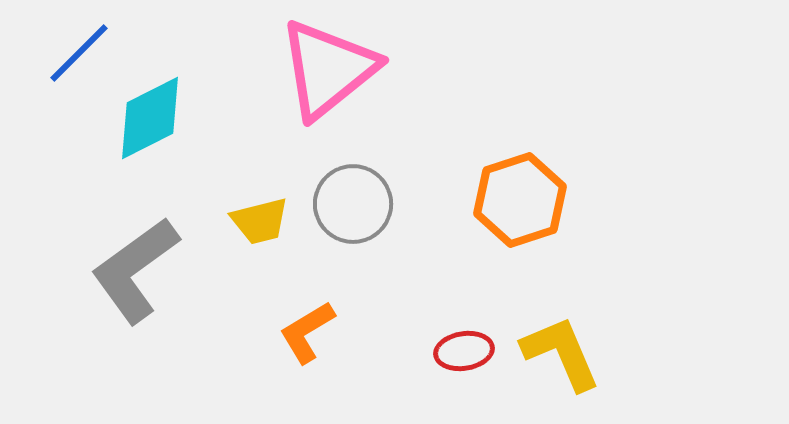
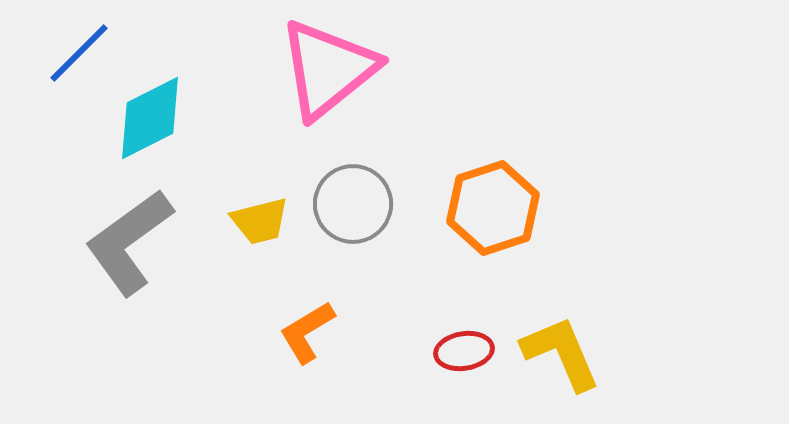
orange hexagon: moved 27 px left, 8 px down
gray L-shape: moved 6 px left, 28 px up
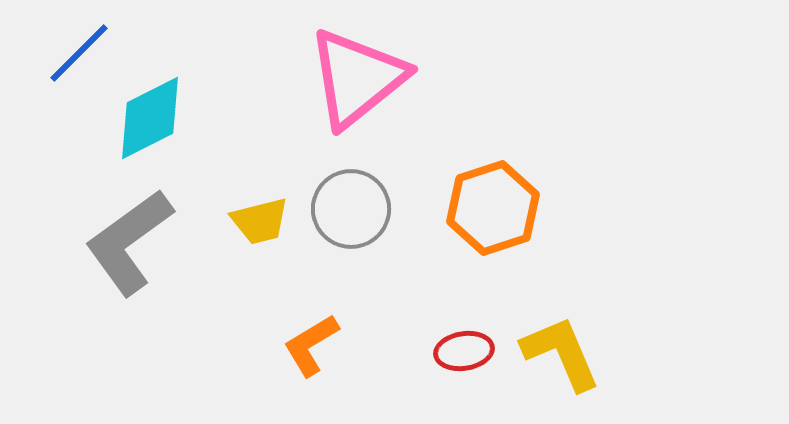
pink triangle: moved 29 px right, 9 px down
gray circle: moved 2 px left, 5 px down
orange L-shape: moved 4 px right, 13 px down
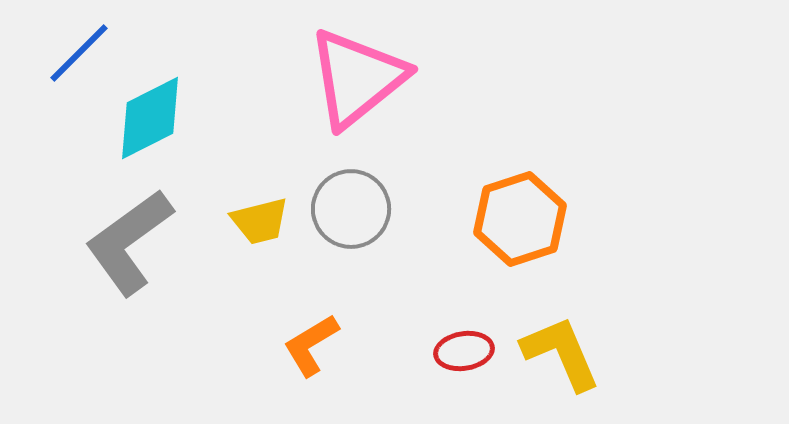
orange hexagon: moved 27 px right, 11 px down
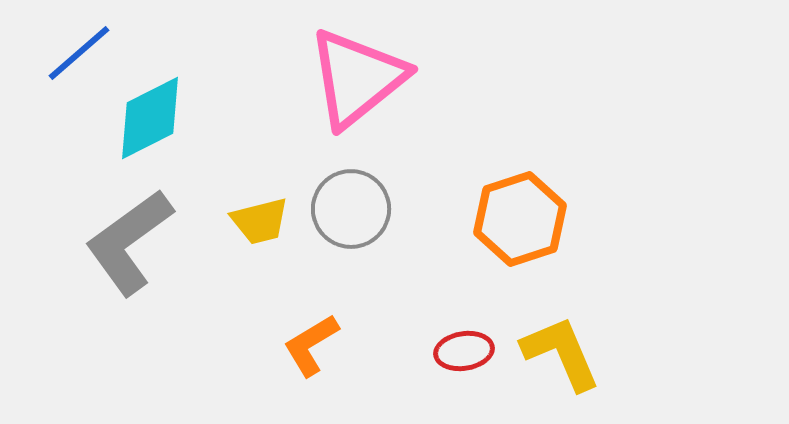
blue line: rotated 4 degrees clockwise
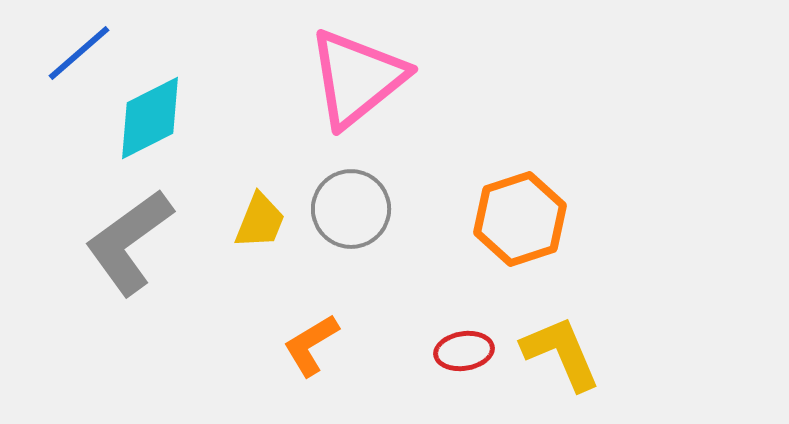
yellow trapezoid: rotated 54 degrees counterclockwise
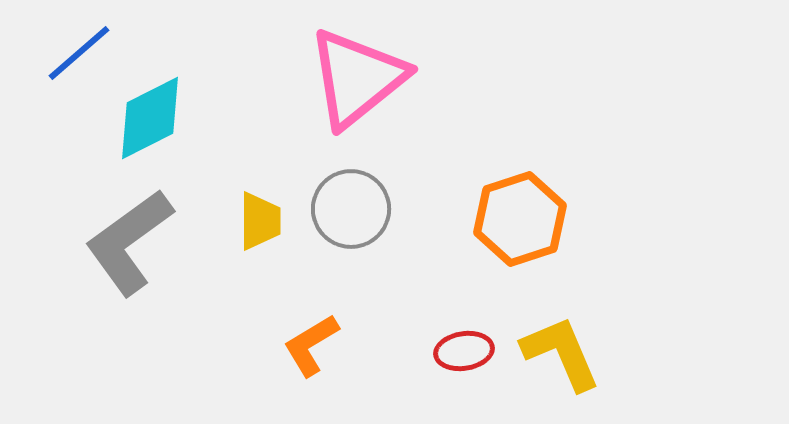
yellow trapezoid: rotated 22 degrees counterclockwise
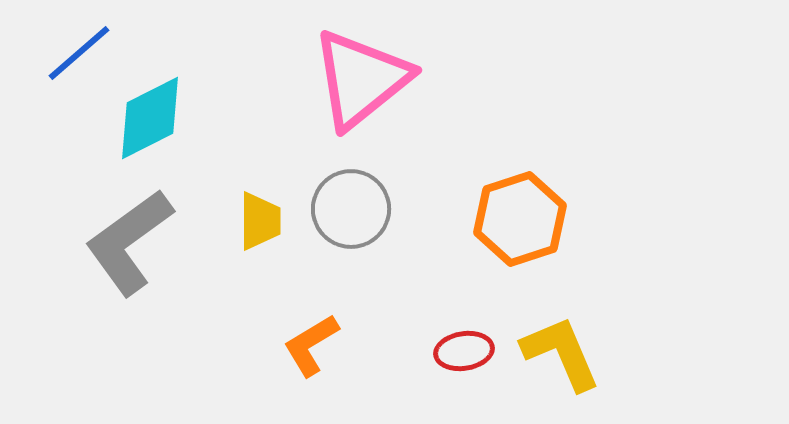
pink triangle: moved 4 px right, 1 px down
